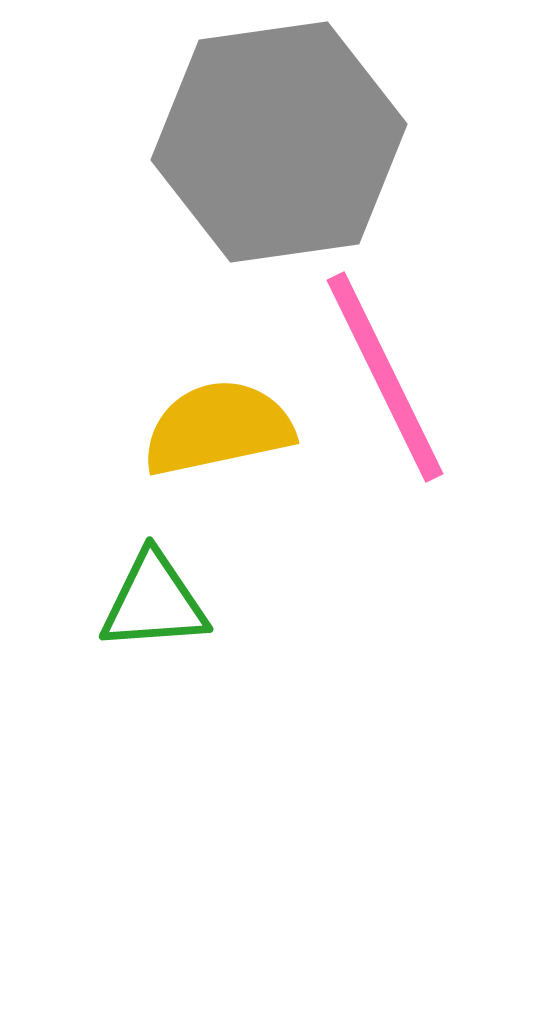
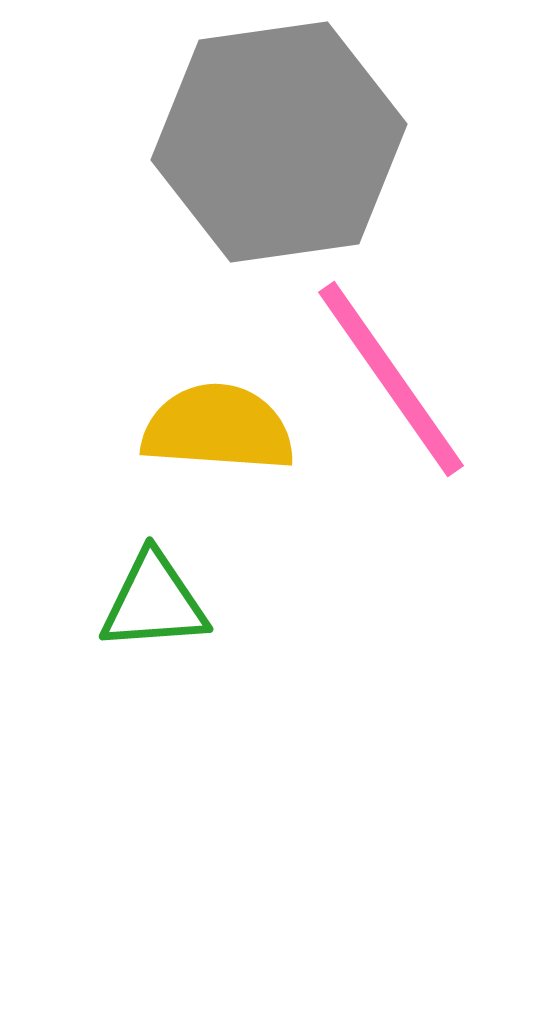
pink line: moved 6 px right, 2 px down; rotated 9 degrees counterclockwise
yellow semicircle: rotated 16 degrees clockwise
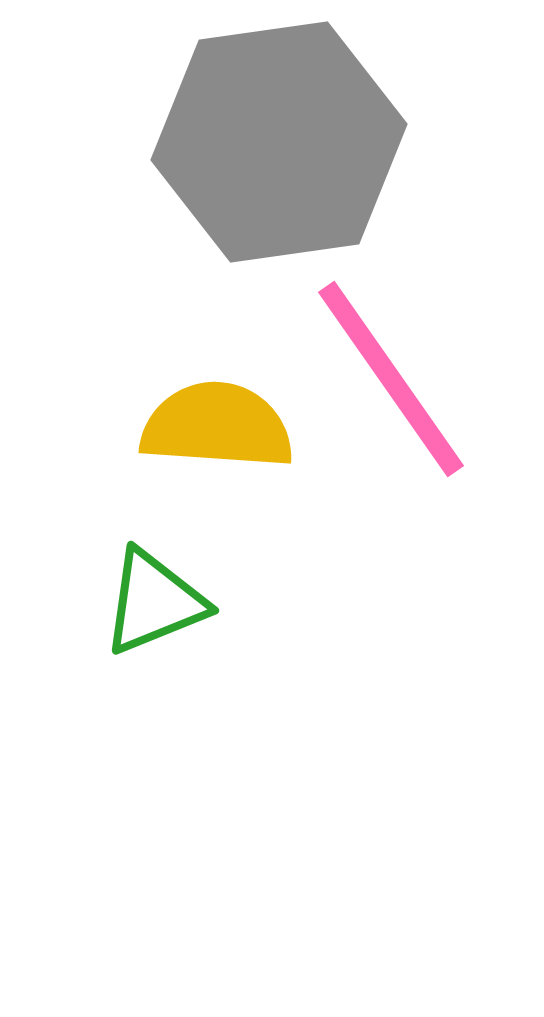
yellow semicircle: moved 1 px left, 2 px up
green triangle: rotated 18 degrees counterclockwise
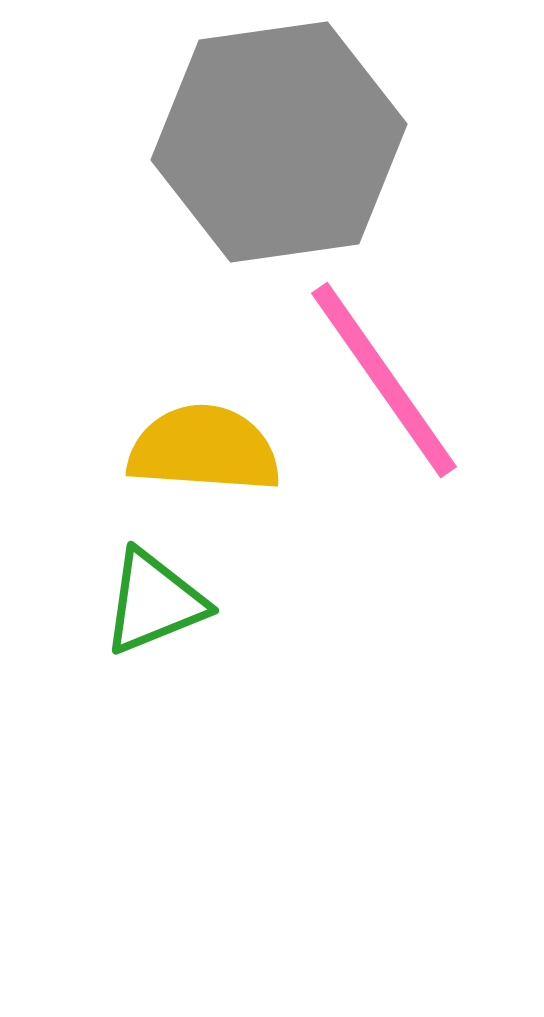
pink line: moved 7 px left, 1 px down
yellow semicircle: moved 13 px left, 23 px down
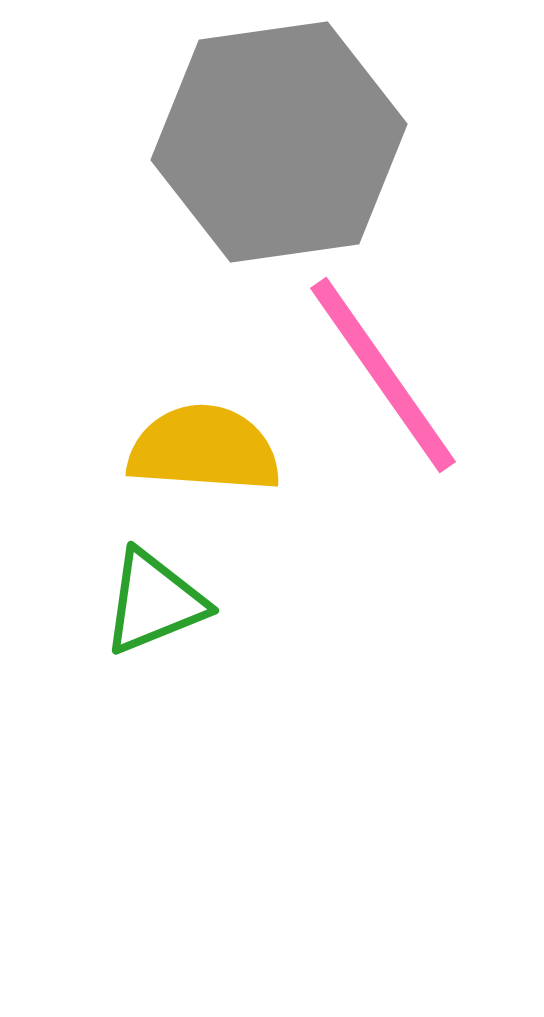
pink line: moved 1 px left, 5 px up
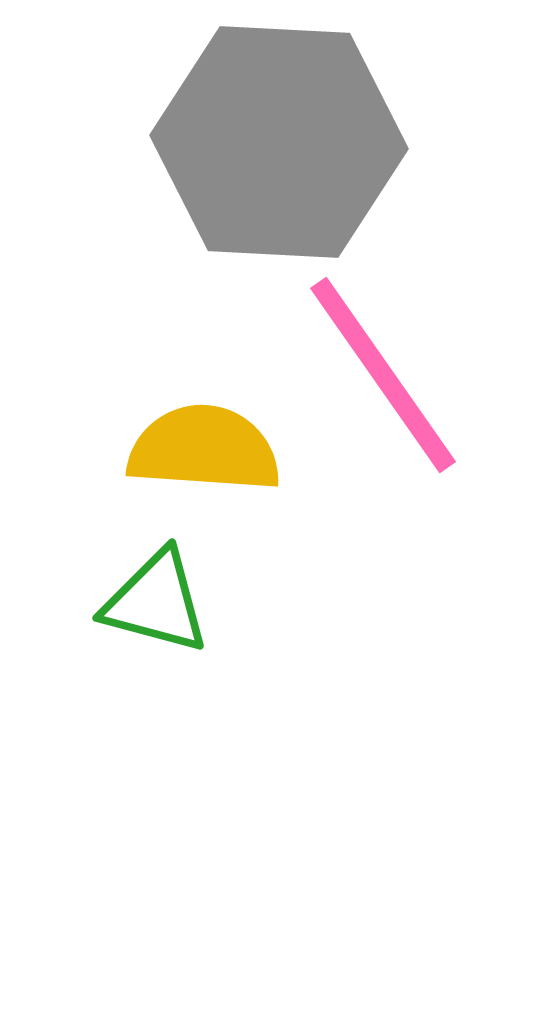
gray hexagon: rotated 11 degrees clockwise
green triangle: moved 2 px right; rotated 37 degrees clockwise
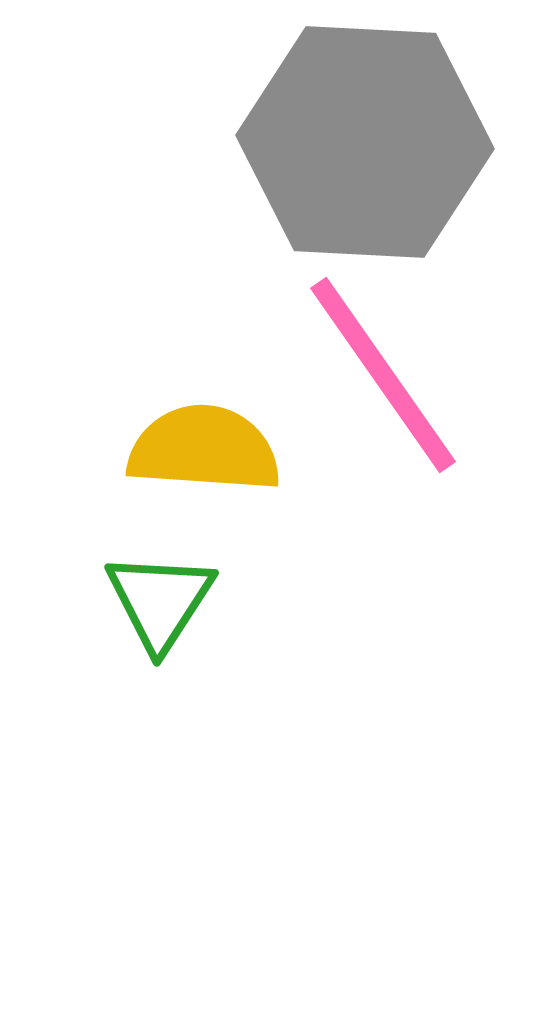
gray hexagon: moved 86 px right
green triangle: moved 4 px right, 1 px up; rotated 48 degrees clockwise
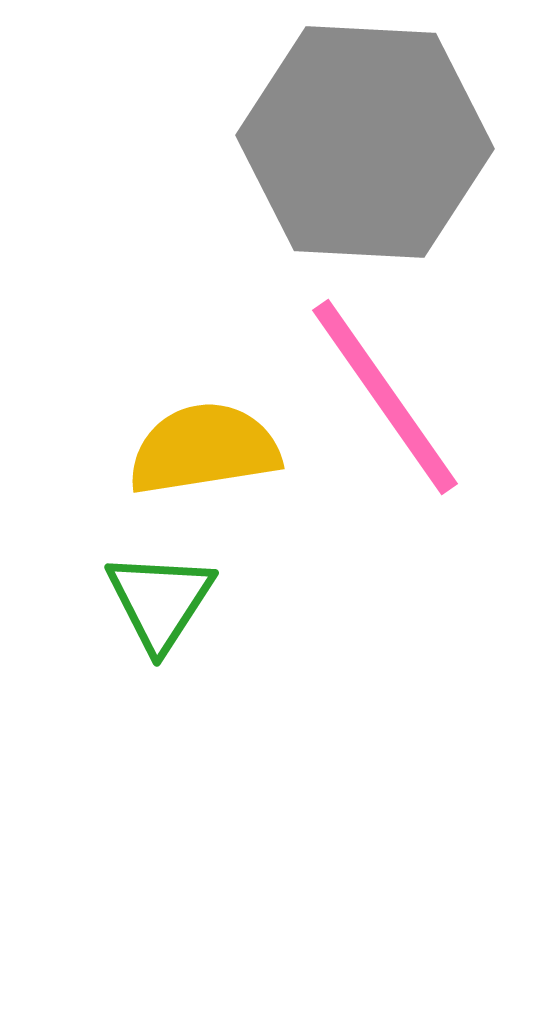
pink line: moved 2 px right, 22 px down
yellow semicircle: rotated 13 degrees counterclockwise
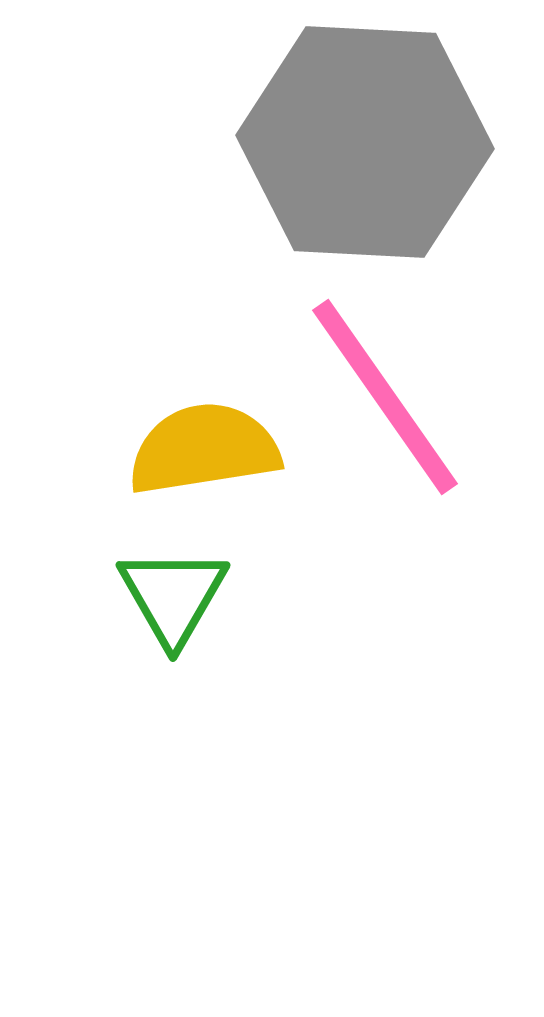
green triangle: moved 13 px right, 5 px up; rotated 3 degrees counterclockwise
